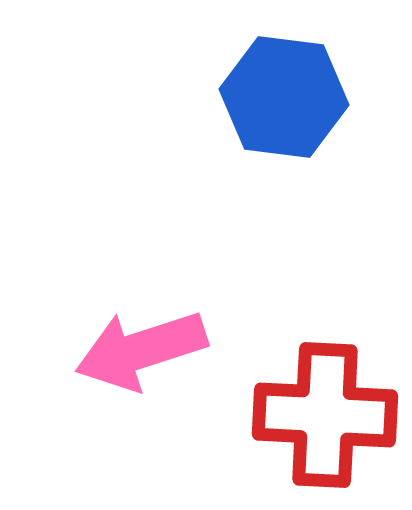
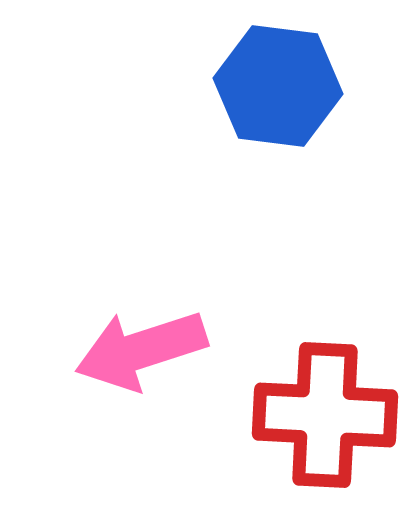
blue hexagon: moved 6 px left, 11 px up
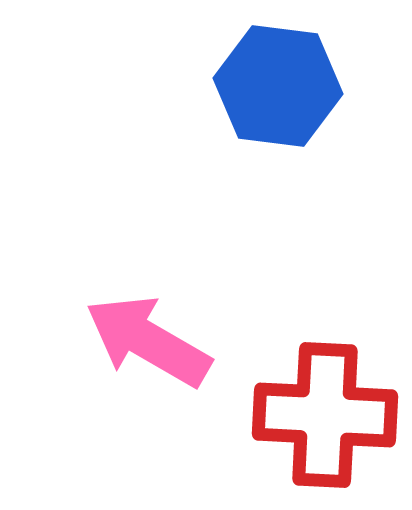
pink arrow: moved 7 px right, 9 px up; rotated 48 degrees clockwise
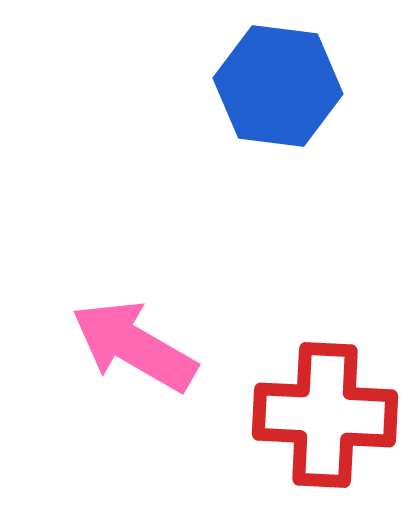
pink arrow: moved 14 px left, 5 px down
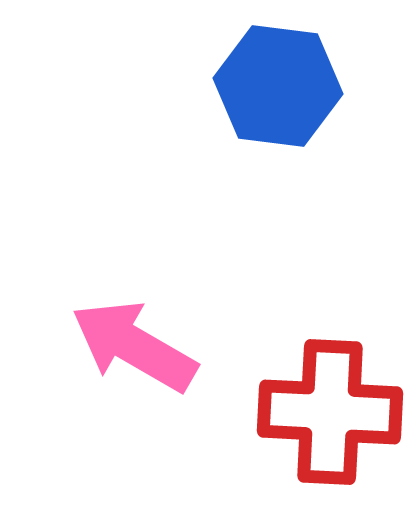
red cross: moved 5 px right, 3 px up
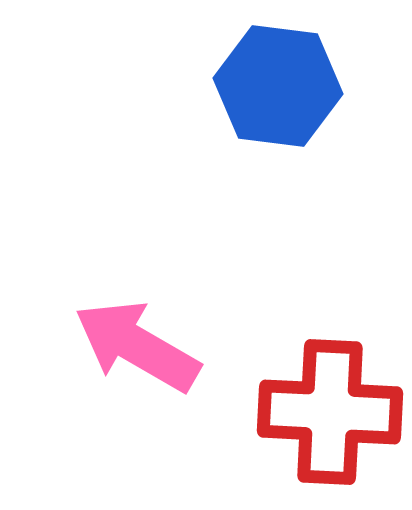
pink arrow: moved 3 px right
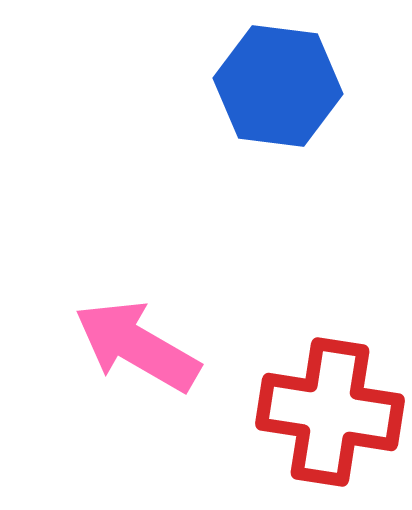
red cross: rotated 6 degrees clockwise
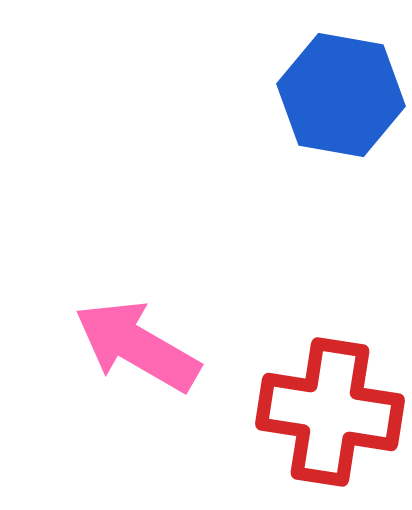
blue hexagon: moved 63 px right, 9 px down; rotated 3 degrees clockwise
